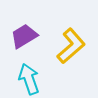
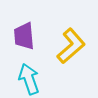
purple trapezoid: rotated 64 degrees counterclockwise
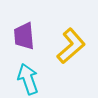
cyan arrow: moved 1 px left
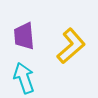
cyan arrow: moved 4 px left, 1 px up
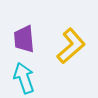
purple trapezoid: moved 3 px down
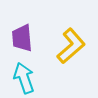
purple trapezoid: moved 2 px left, 1 px up
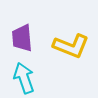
yellow L-shape: rotated 63 degrees clockwise
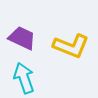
purple trapezoid: rotated 120 degrees clockwise
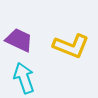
purple trapezoid: moved 3 px left, 2 px down
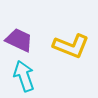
cyan arrow: moved 2 px up
